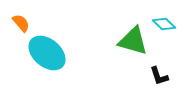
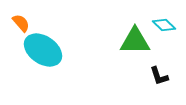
cyan diamond: moved 1 px down
green triangle: moved 2 px right; rotated 16 degrees counterclockwise
cyan ellipse: moved 4 px left, 3 px up; rotated 6 degrees counterclockwise
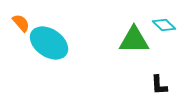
green triangle: moved 1 px left, 1 px up
cyan ellipse: moved 6 px right, 7 px up
black L-shape: moved 9 px down; rotated 15 degrees clockwise
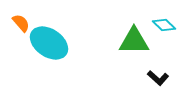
green triangle: moved 1 px down
black L-shape: moved 1 px left, 7 px up; rotated 45 degrees counterclockwise
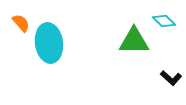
cyan diamond: moved 4 px up
cyan ellipse: rotated 48 degrees clockwise
black L-shape: moved 13 px right
